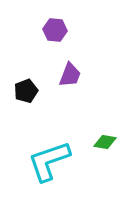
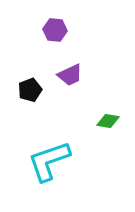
purple trapezoid: rotated 44 degrees clockwise
black pentagon: moved 4 px right, 1 px up
green diamond: moved 3 px right, 21 px up
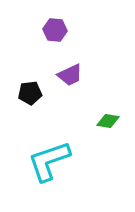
black pentagon: moved 3 px down; rotated 15 degrees clockwise
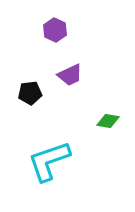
purple hexagon: rotated 20 degrees clockwise
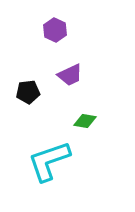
black pentagon: moved 2 px left, 1 px up
green diamond: moved 23 px left
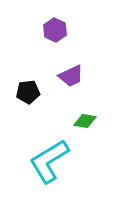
purple trapezoid: moved 1 px right, 1 px down
cyan L-shape: rotated 12 degrees counterclockwise
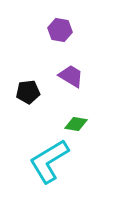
purple hexagon: moved 5 px right; rotated 15 degrees counterclockwise
purple trapezoid: rotated 124 degrees counterclockwise
green diamond: moved 9 px left, 3 px down
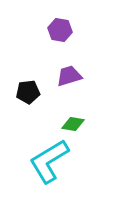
purple trapezoid: moved 2 px left; rotated 48 degrees counterclockwise
green diamond: moved 3 px left
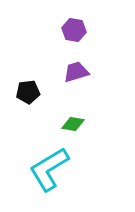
purple hexagon: moved 14 px right
purple trapezoid: moved 7 px right, 4 px up
cyan L-shape: moved 8 px down
